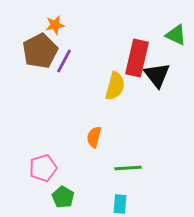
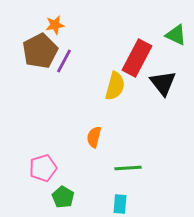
red rectangle: rotated 15 degrees clockwise
black triangle: moved 6 px right, 8 px down
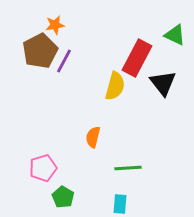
green triangle: moved 1 px left
orange semicircle: moved 1 px left
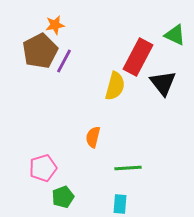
red rectangle: moved 1 px right, 1 px up
green pentagon: rotated 20 degrees clockwise
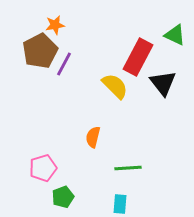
purple line: moved 3 px down
yellow semicircle: rotated 60 degrees counterclockwise
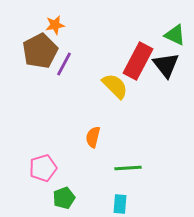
red rectangle: moved 4 px down
black triangle: moved 3 px right, 18 px up
green pentagon: moved 1 px right, 1 px down
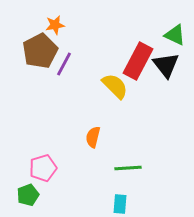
green pentagon: moved 36 px left, 3 px up
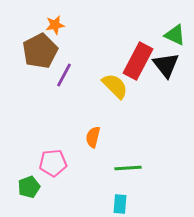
purple line: moved 11 px down
pink pentagon: moved 10 px right, 5 px up; rotated 12 degrees clockwise
green pentagon: moved 1 px right, 8 px up
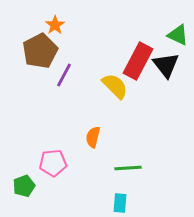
orange star: rotated 24 degrees counterclockwise
green triangle: moved 3 px right
green pentagon: moved 5 px left, 1 px up
cyan rectangle: moved 1 px up
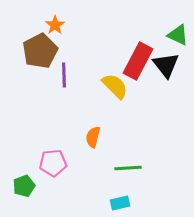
purple line: rotated 30 degrees counterclockwise
cyan rectangle: rotated 72 degrees clockwise
